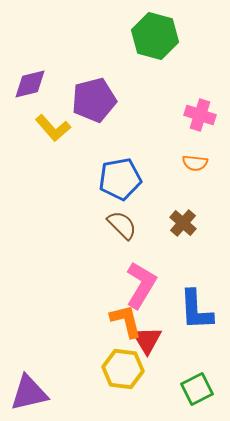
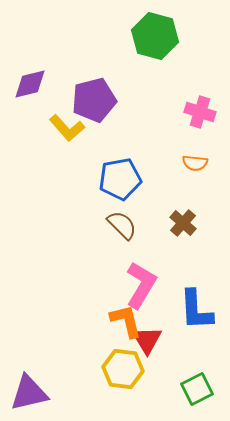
pink cross: moved 3 px up
yellow L-shape: moved 14 px right
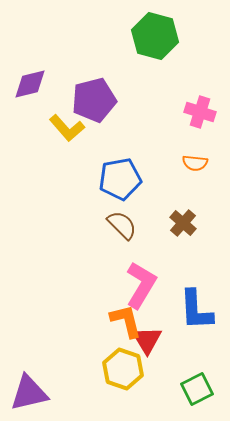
yellow hexagon: rotated 12 degrees clockwise
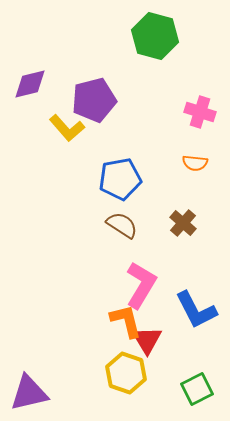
brown semicircle: rotated 12 degrees counterclockwise
blue L-shape: rotated 24 degrees counterclockwise
yellow hexagon: moved 3 px right, 4 px down
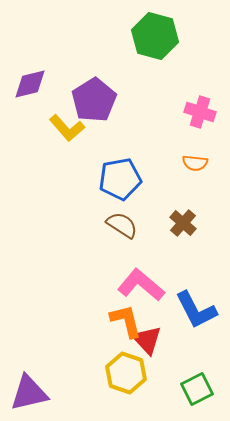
purple pentagon: rotated 18 degrees counterclockwise
pink L-shape: rotated 81 degrees counterclockwise
red triangle: rotated 12 degrees counterclockwise
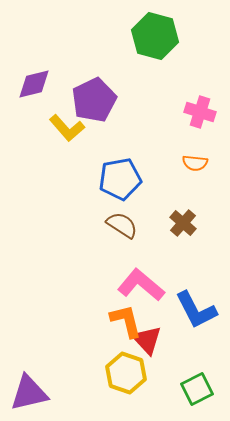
purple diamond: moved 4 px right
purple pentagon: rotated 6 degrees clockwise
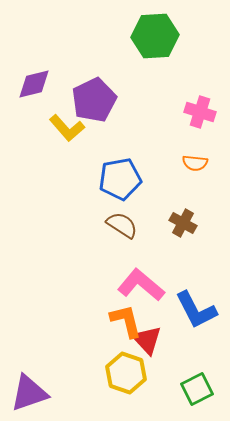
green hexagon: rotated 18 degrees counterclockwise
brown cross: rotated 12 degrees counterclockwise
purple triangle: rotated 6 degrees counterclockwise
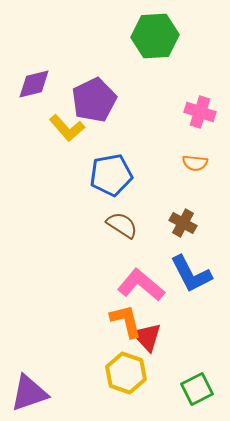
blue pentagon: moved 9 px left, 4 px up
blue L-shape: moved 5 px left, 36 px up
red triangle: moved 3 px up
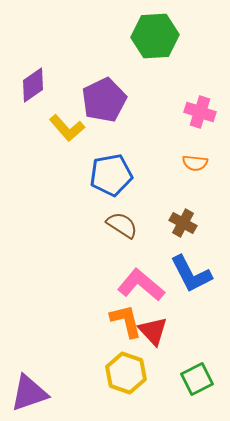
purple diamond: moved 1 px left, 1 px down; rotated 21 degrees counterclockwise
purple pentagon: moved 10 px right
red triangle: moved 6 px right, 6 px up
green square: moved 10 px up
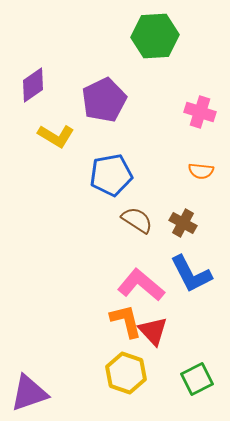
yellow L-shape: moved 11 px left, 8 px down; rotated 18 degrees counterclockwise
orange semicircle: moved 6 px right, 8 px down
brown semicircle: moved 15 px right, 5 px up
